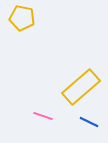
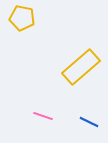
yellow rectangle: moved 20 px up
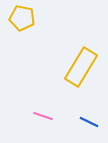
yellow rectangle: rotated 18 degrees counterclockwise
